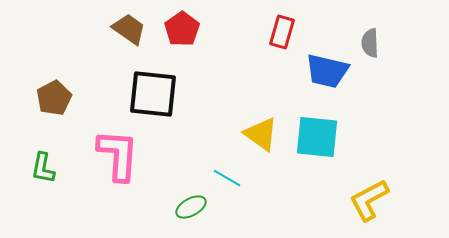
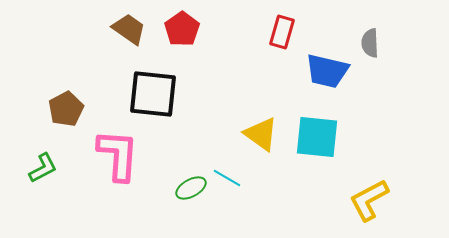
brown pentagon: moved 12 px right, 11 px down
green L-shape: rotated 128 degrees counterclockwise
green ellipse: moved 19 px up
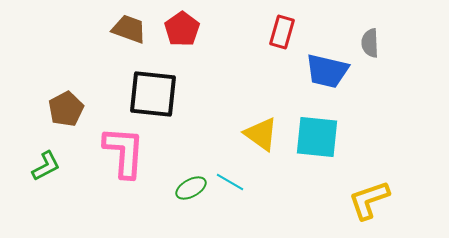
brown trapezoid: rotated 15 degrees counterclockwise
pink L-shape: moved 6 px right, 3 px up
green L-shape: moved 3 px right, 2 px up
cyan line: moved 3 px right, 4 px down
yellow L-shape: rotated 9 degrees clockwise
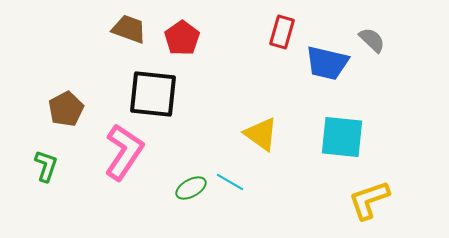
red pentagon: moved 9 px down
gray semicircle: moved 2 px right, 3 px up; rotated 136 degrees clockwise
blue trapezoid: moved 8 px up
cyan square: moved 25 px right
pink L-shape: rotated 30 degrees clockwise
green L-shape: rotated 44 degrees counterclockwise
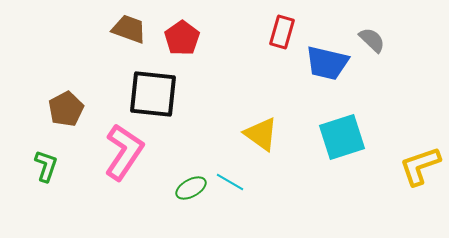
cyan square: rotated 24 degrees counterclockwise
yellow L-shape: moved 51 px right, 34 px up
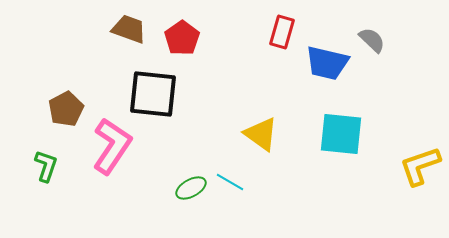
cyan square: moved 1 px left, 3 px up; rotated 24 degrees clockwise
pink L-shape: moved 12 px left, 6 px up
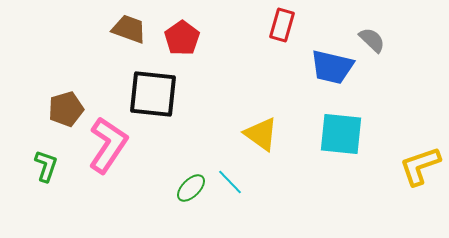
red rectangle: moved 7 px up
blue trapezoid: moved 5 px right, 4 px down
brown pentagon: rotated 12 degrees clockwise
pink L-shape: moved 4 px left, 1 px up
cyan line: rotated 16 degrees clockwise
green ellipse: rotated 16 degrees counterclockwise
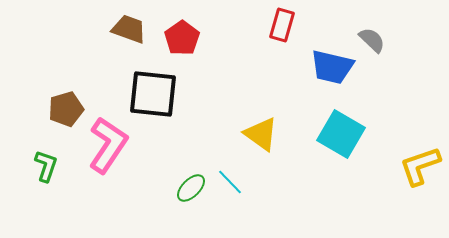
cyan square: rotated 24 degrees clockwise
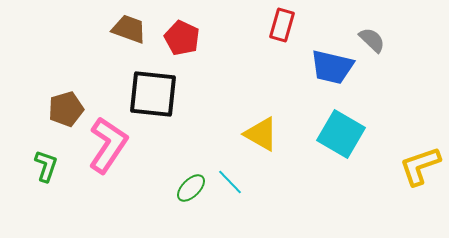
red pentagon: rotated 12 degrees counterclockwise
yellow triangle: rotated 6 degrees counterclockwise
